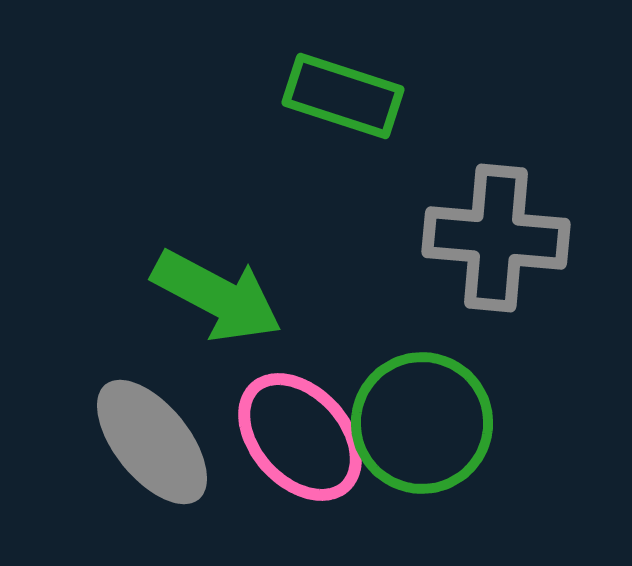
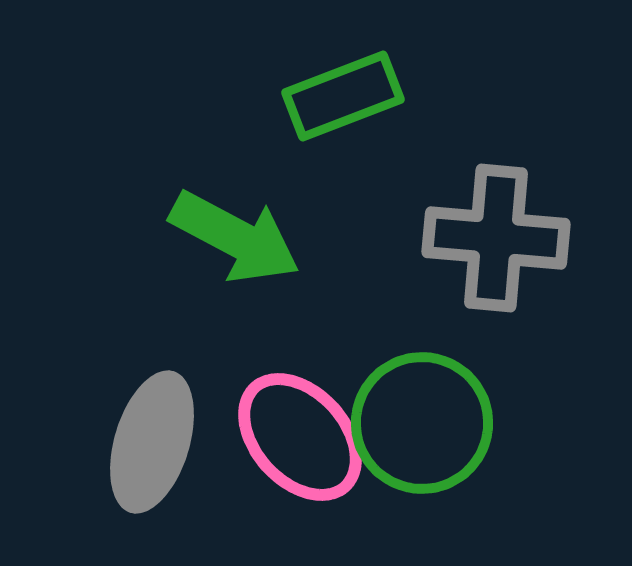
green rectangle: rotated 39 degrees counterclockwise
green arrow: moved 18 px right, 59 px up
gray ellipse: rotated 56 degrees clockwise
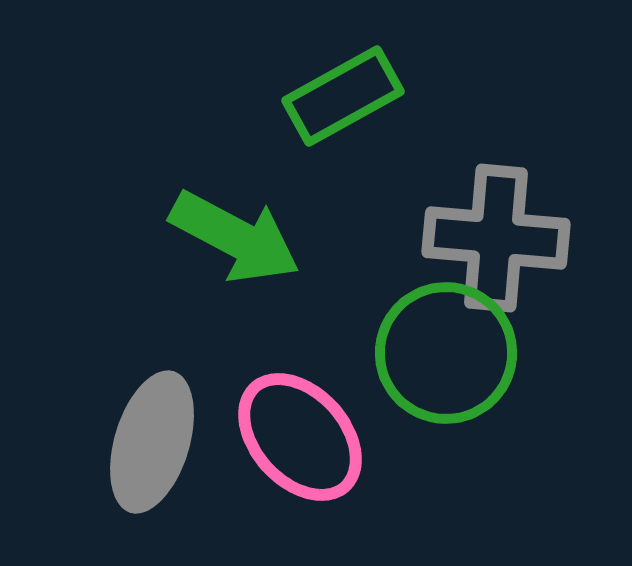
green rectangle: rotated 8 degrees counterclockwise
green circle: moved 24 px right, 70 px up
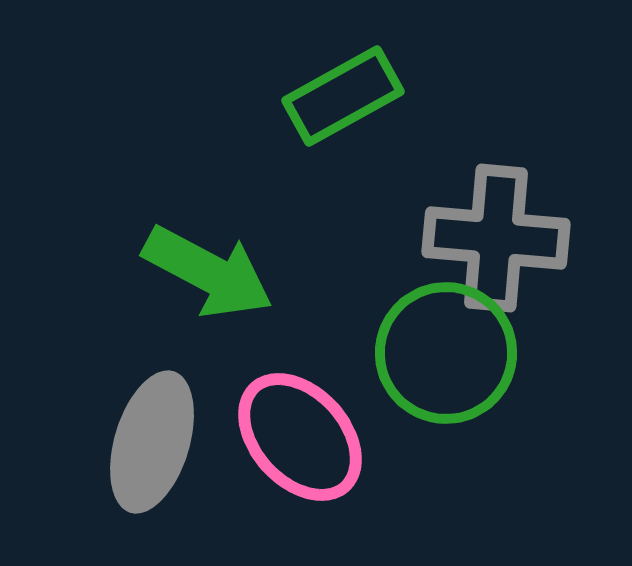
green arrow: moved 27 px left, 35 px down
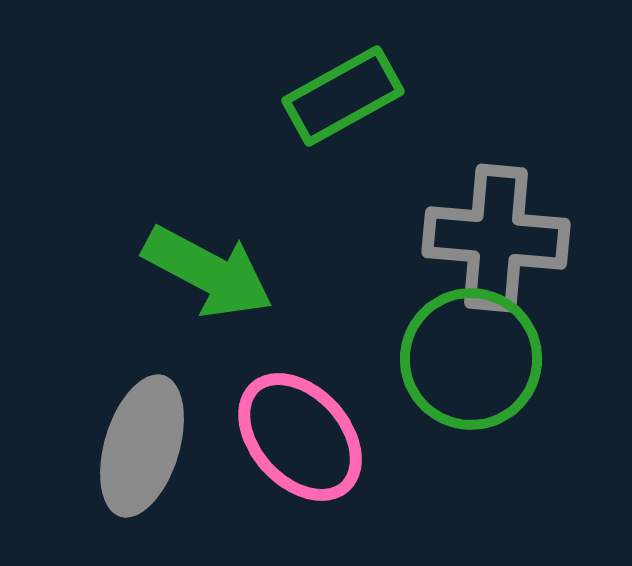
green circle: moved 25 px right, 6 px down
gray ellipse: moved 10 px left, 4 px down
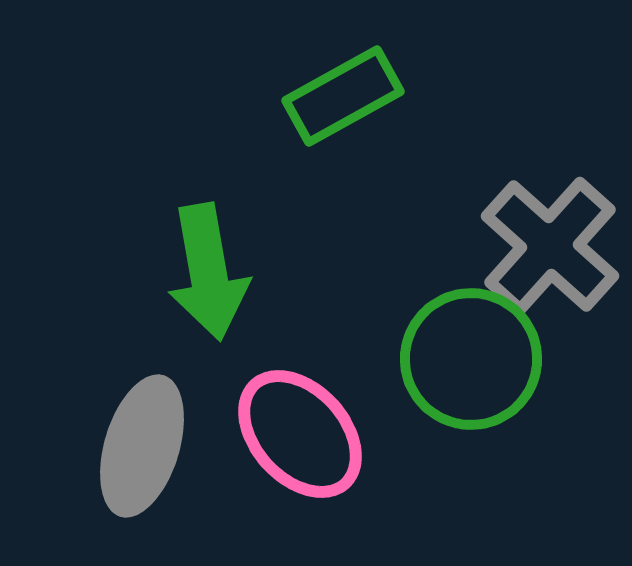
gray cross: moved 54 px right, 8 px down; rotated 37 degrees clockwise
green arrow: rotated 52 degrees clockwise
pink ellipse: moved 3 px up
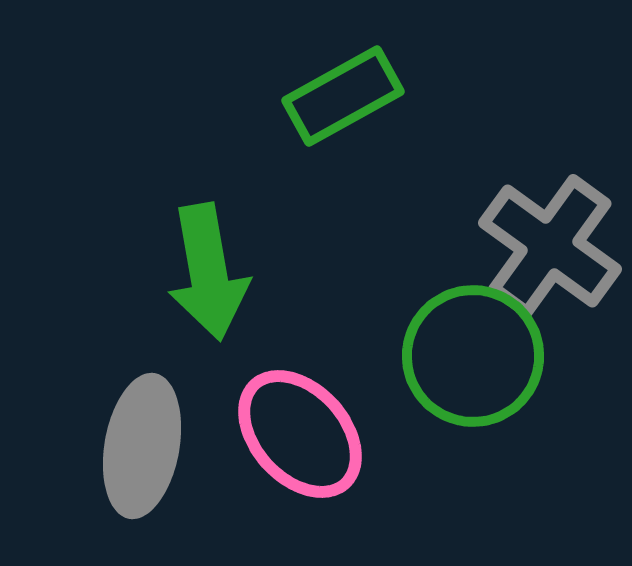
gray cross: rotated 6 degrees counterclockwise
green circle: moved 2 px right, 3 px up
gray ellipse: rotated 7 degrees counterclockwise
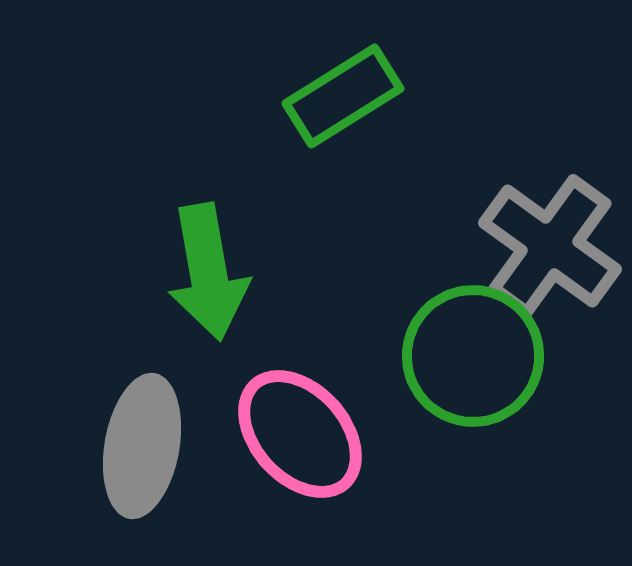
green rectangle: rotated 3 degrees counterclockwise
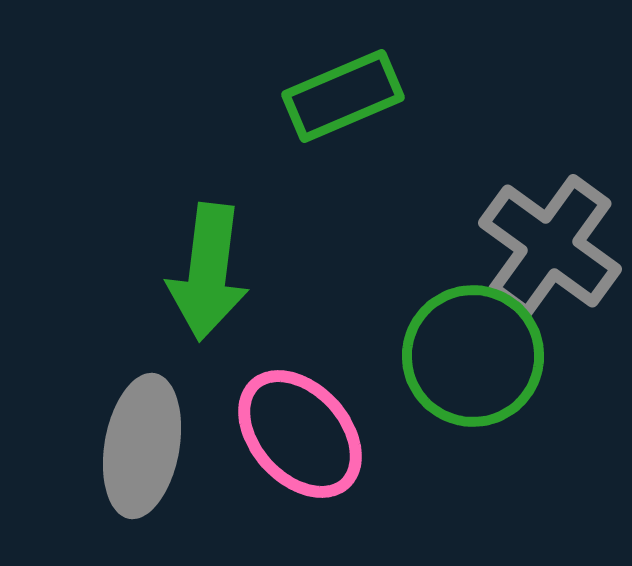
green rectangle: rotated 9 degrees clockwise
green arrow: rotated 17 degrees clockwise
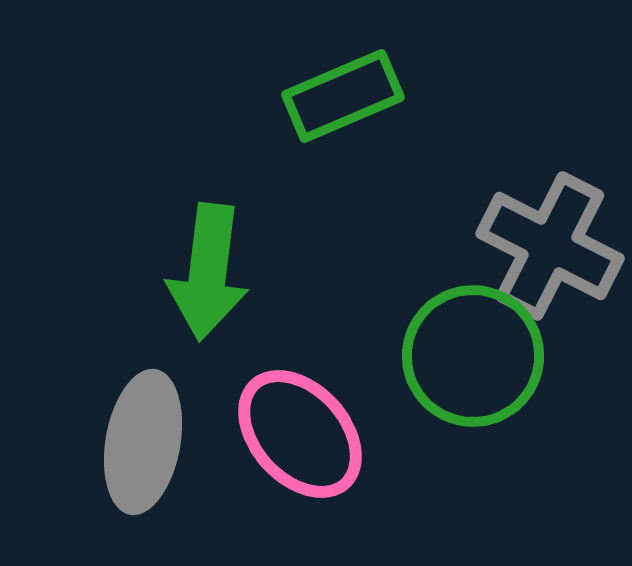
gray cross: rotated 9 degrees counterclockwise
gray ellipse: moved 1 px right, 4 px up
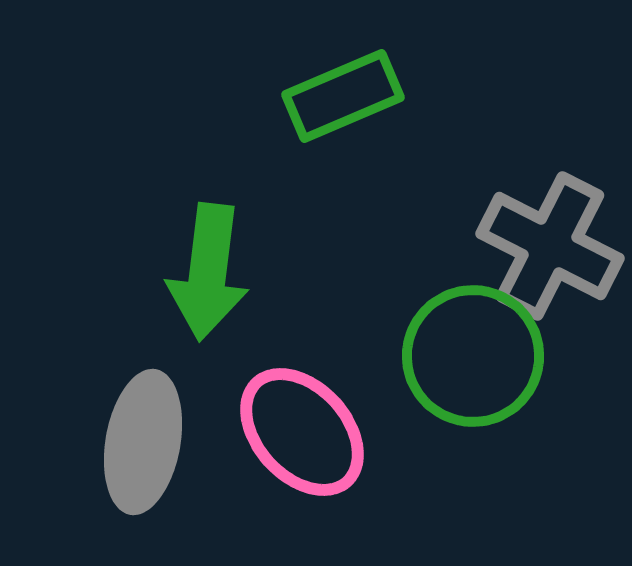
pink ellipse: moved 2 px right, 2 px up
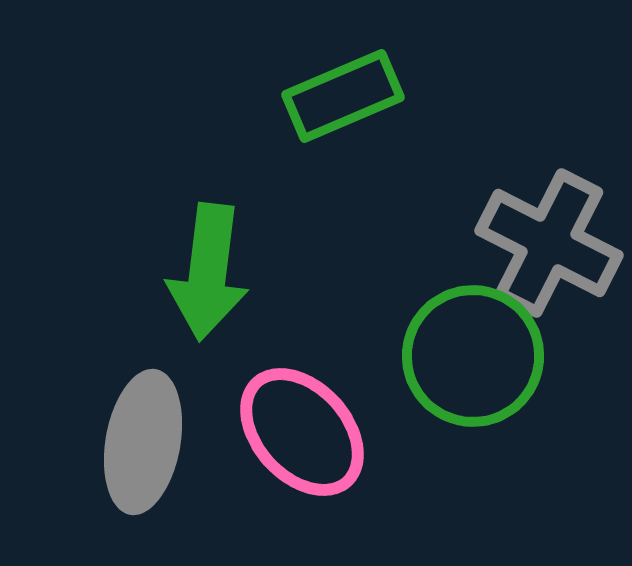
gray cross: moved 1 px left, 3 px up
